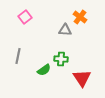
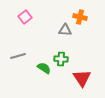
orange cross: rotated 24 degrees counterclockwise
gray line: rotated 63 degrees clockwise
green semicircle: moved 2 px up; rotated 112 degrees counterclockwise
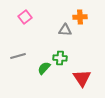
orange cross: rotated 16 degrees counterclockwise
green cross: moved 1 px left, 1 px up
green semicircle: rotated 80 degrees counterclockwise
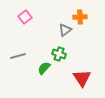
gray triangle: rotated 40 degrees counterclockwise
green cross: moved 1 px left, 4 px up; rotated 16 degrees clockwise
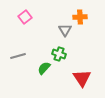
gray triangle: rotated 24 degrees counterclockwise
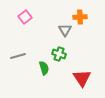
green semicircle: rotated 120 degrees clockwise
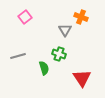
orange cross: moved 1 px right; rotated 24 degrees clockwise
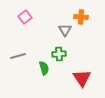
orange cross: rotated 16 degrees counterclockwise
green cross: rotated 24 degrees counterclockwise
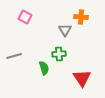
pink square: rotated 24 degrees counterclockwise
gray line: moved 4 px left
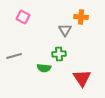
pink square: moved 2 px left
green semicircle: rotated 112 degrees clockwise
